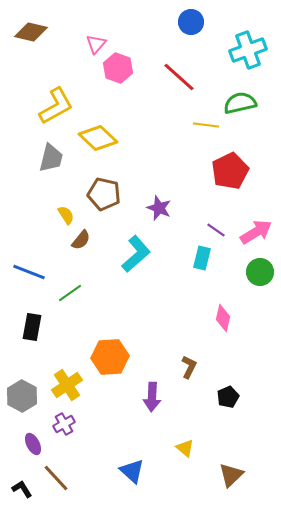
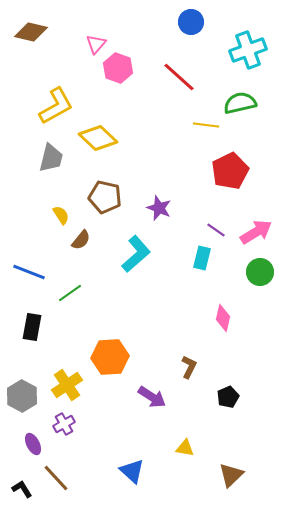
brown pentagon: moved 1 px right, 3 px down
yellow semicircle: moved 5 px left
purple arrow: rotated 60 degrees counterclockwise
yellow triangle: rotated 30 degrees counterclockwise
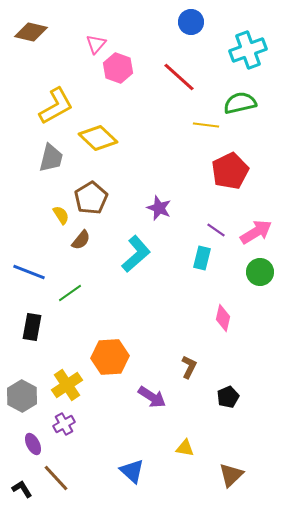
brown pentagon: moved 14 px left, 1 px down; rotated 28 degrees clockwise
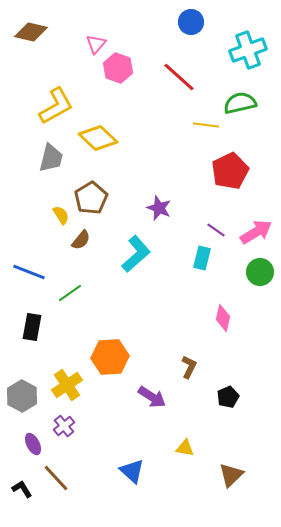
purple cross: moved 2 px down; rotated 10 degrees counterclockwise
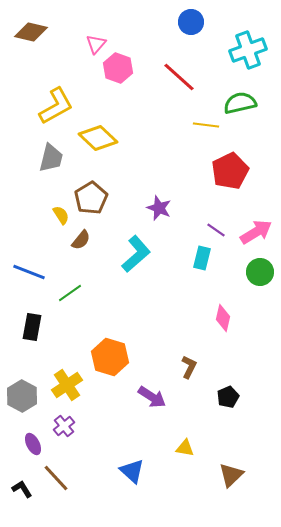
orange hexagon: rotated 21 degrees clockwise
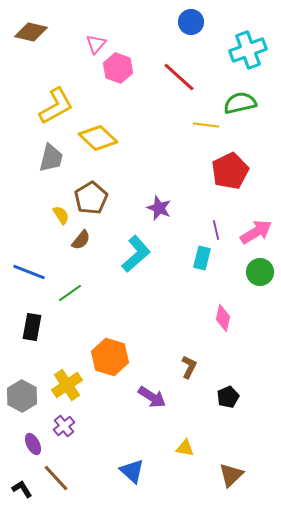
purple line: rotated 42 degrees clockwise
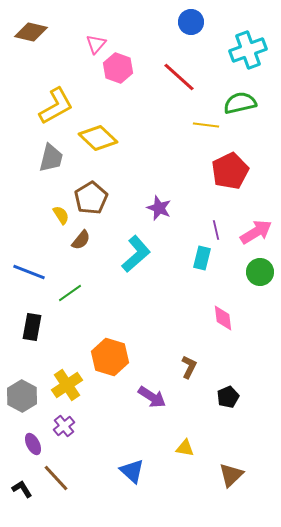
pink diamond: rotated 20 degrees counterclockwise
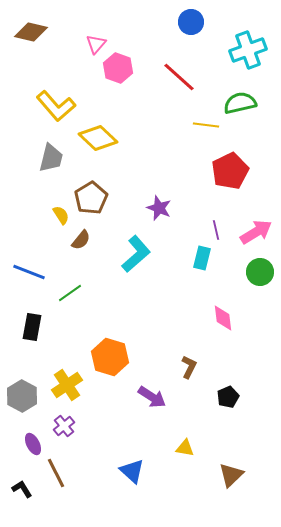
yellow L-shape: rotated 78 degrees clockwise
brown line: moved 5 px up; rotated 16 degrees clockwise
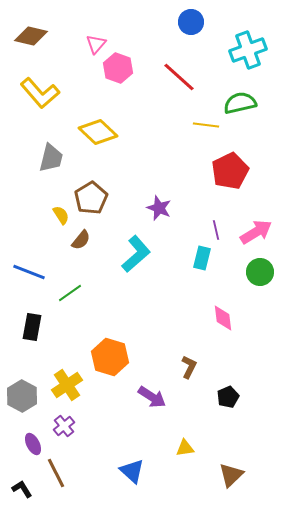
brown diamond: moved 4 px down
yellow L-shape: moved 16 px left, 13 px up
yellow diamond: moved 6 px up
yellow triangle: rotated 18 degrees counterclockwise
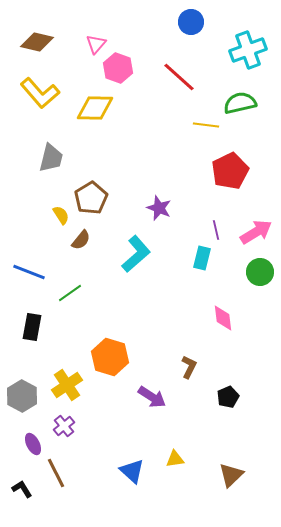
brown diamond: moved 6 px right, 6 px down
yellow diamond: moved 3 px left, 24 px up; rotated 42 degrees counterclockwise
yellow triangle: moved 10 px left, 11 px down
